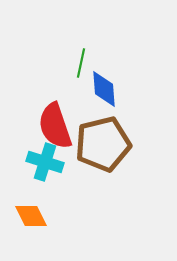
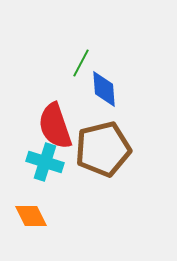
green line: rotated 16 degrees clockwise
brown pentagon: moved 5 px down
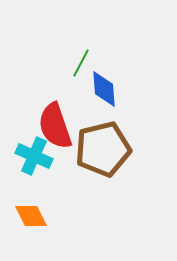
cyan cross: moved 11 px left, 6 px up; rotated 6 degrees clockwise
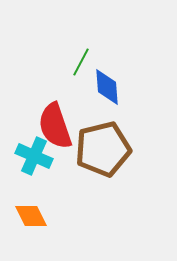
green line: moved 1 px up
blue diamond: moved 3 px right, 2 px up
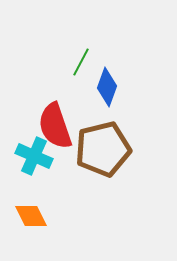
blue diamond: rotated 24 degrees clockwise
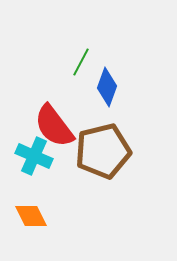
red semicircle: moved 1 px left; rotated 18 degrees counterclockwise
brown pentagon: moved 2 px down
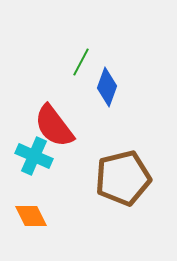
brown pentagon: moved 20 px right, 27 px down
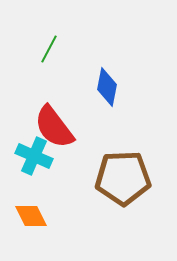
green line: moved 32 px left, 13 px up
blue diamond: rotated 9 degrees counterclockwise
red semicircle: moved 1 px down
brown pentagon: rotated 12 degrees clockwise
